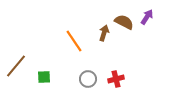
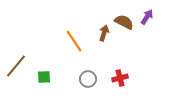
red cross: moved 4 px right, 1 px up
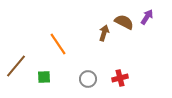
orange line: moved 16 px left, 3 px down
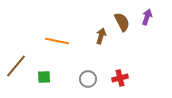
purple arrow: rotated 14 degrees counterclockwise
brown semicircle: moved 2 px left; rotated 36 degrees clockwise
brown arrow: moved 3 px left, 3 px down
orange line: moved 1 px left, 3 px up; rotated 45 degrees counterclockwise
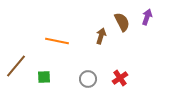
red cross: rotated 21 degrees counterclockwise
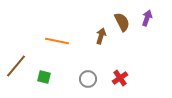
purple arrow: moved 1 px down
green square: rotated 16 degrees clockwise
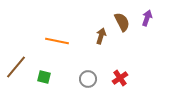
brown line: moved 1 px down
